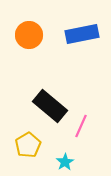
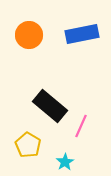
yellow pentagon: rotated 10 degrees counterclockwise
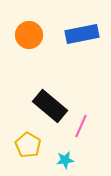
cyan star: moved 2 px up; rotated 24 degrees clockwise
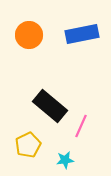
yellow pentagon: rotated 15 degrees clockwise
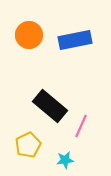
blue rectangle: moved 7 px left, 6 px down
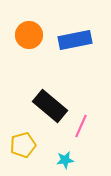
yellow pentagon: moved 5 px left; rotated 10 degrees clockwise
